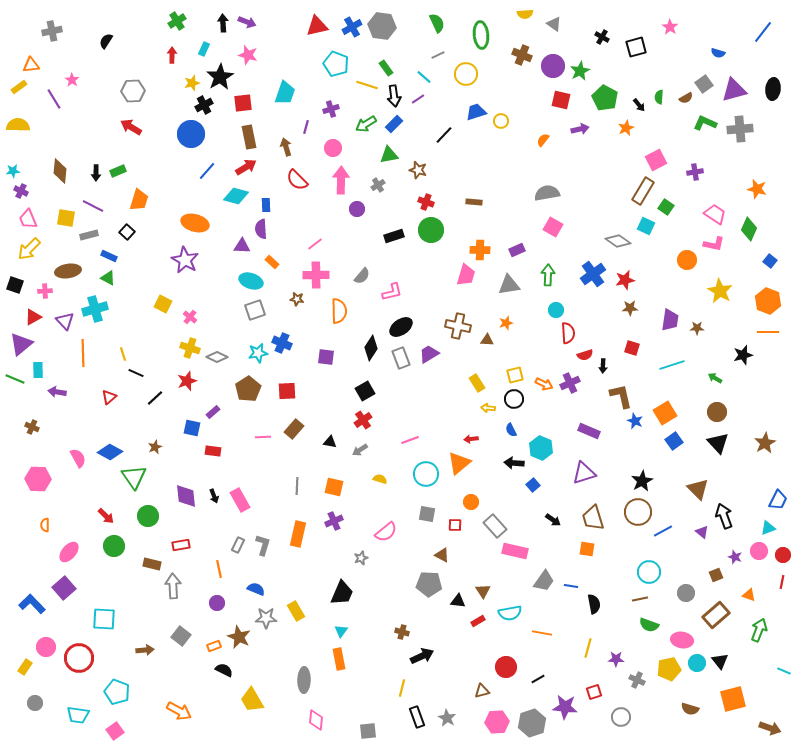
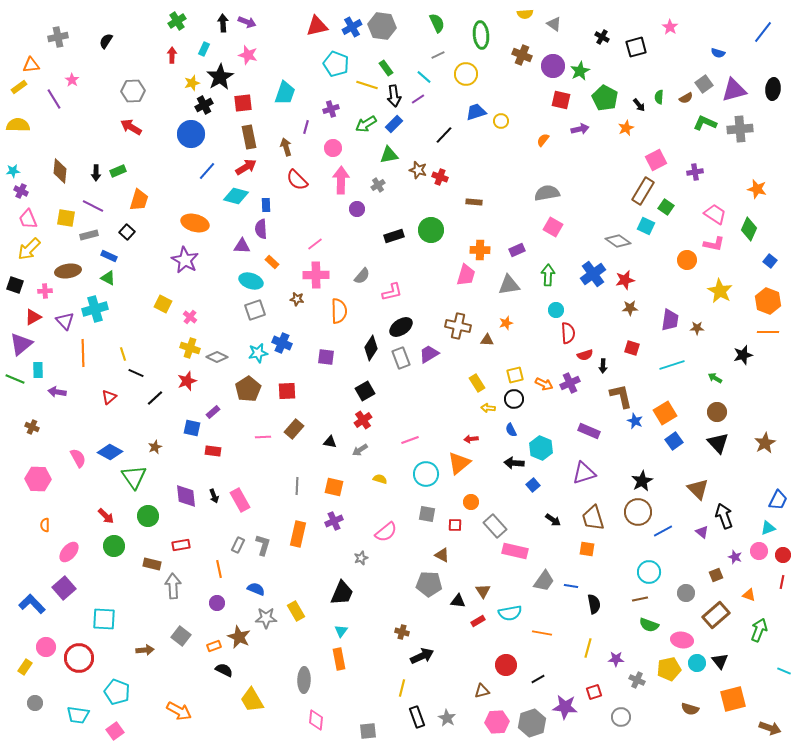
gray cross at (52, 31): moved 6 px right, 6 px down
red cross at (426, 202): moved 14 px right, 25 px up
red circle at (506, 667): moved 2 px up
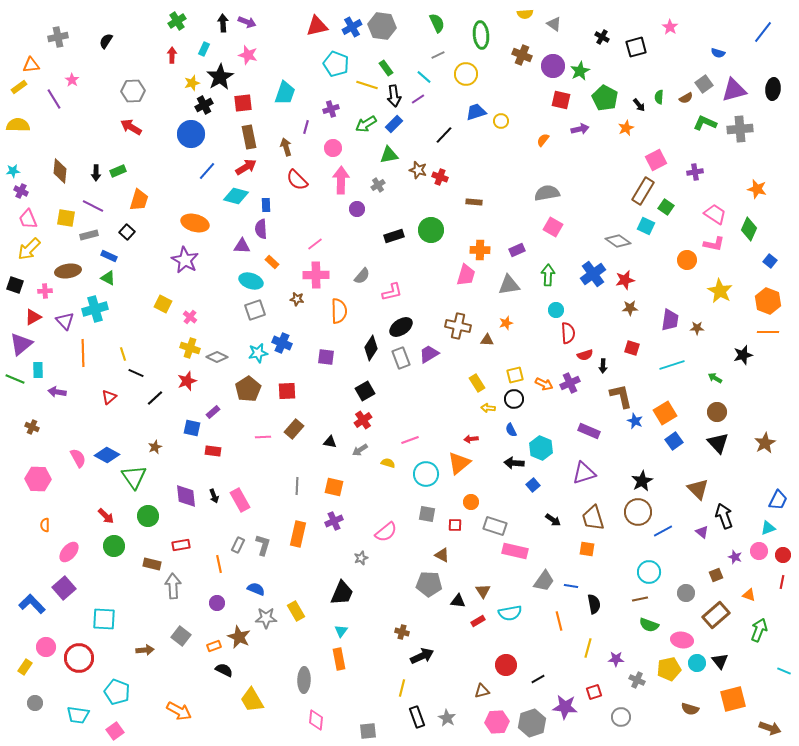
blue diamond at (110, 452): moved 3 px left, 3 px down
yellow semicircle at (380, 479): moved 8 px right, 16 px up
gray rectangle at (495, 526): rotated 30 degrees counterclockwise
orange line at (219, 569): moved 5 px up
orange line at (542, 633): moved 17 px right, 12 px up; rotated 66 degrees clockwise
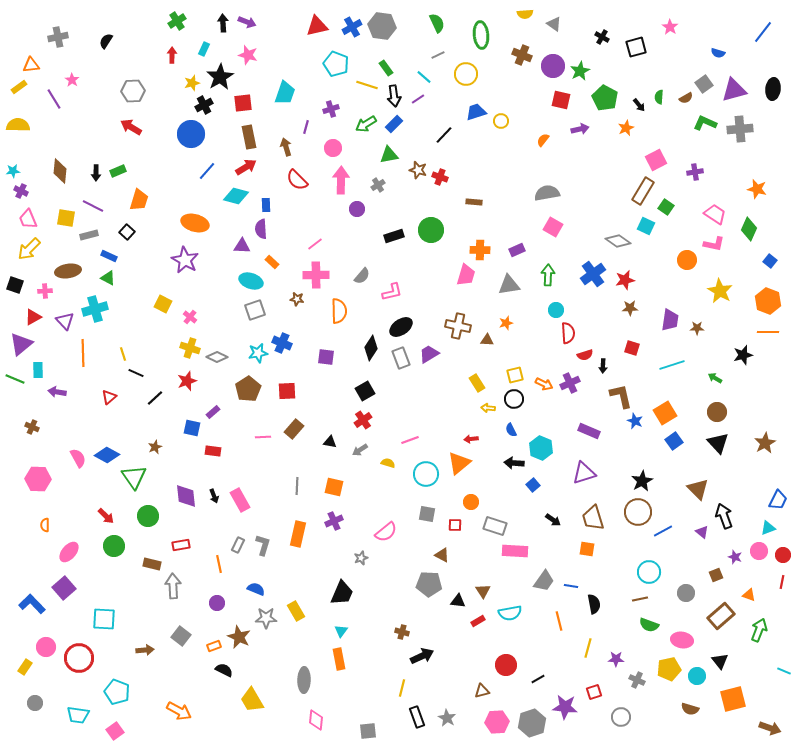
pink rectangle at (515, 551): rotated 10 degrees counterclockwise
brown rectangle at (716, 615): moved 5 px right, 1 px down
cyan circle at (697, 663): moved 13 px down
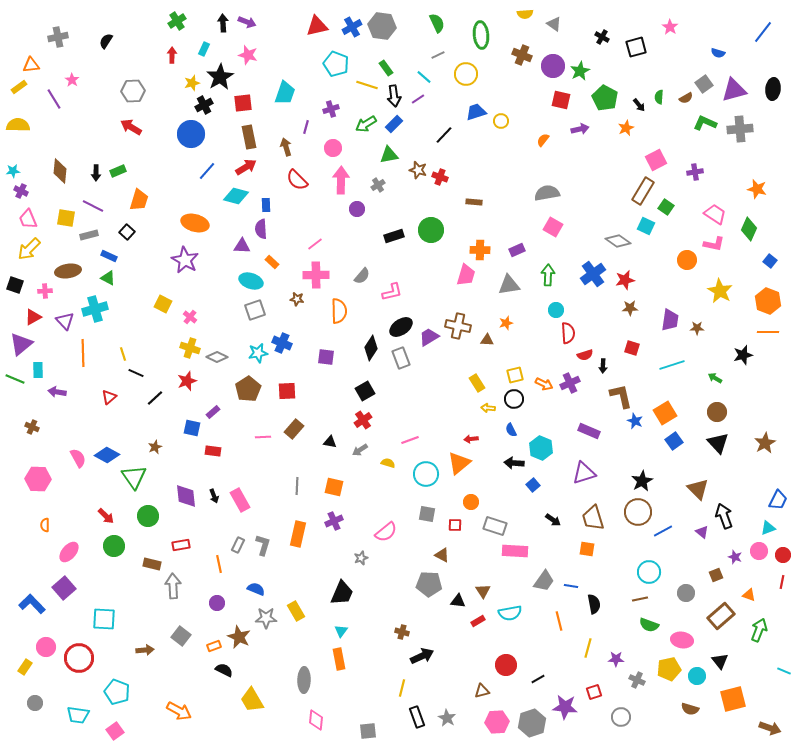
purple trapezoid at (429, 354): moved 17 px up
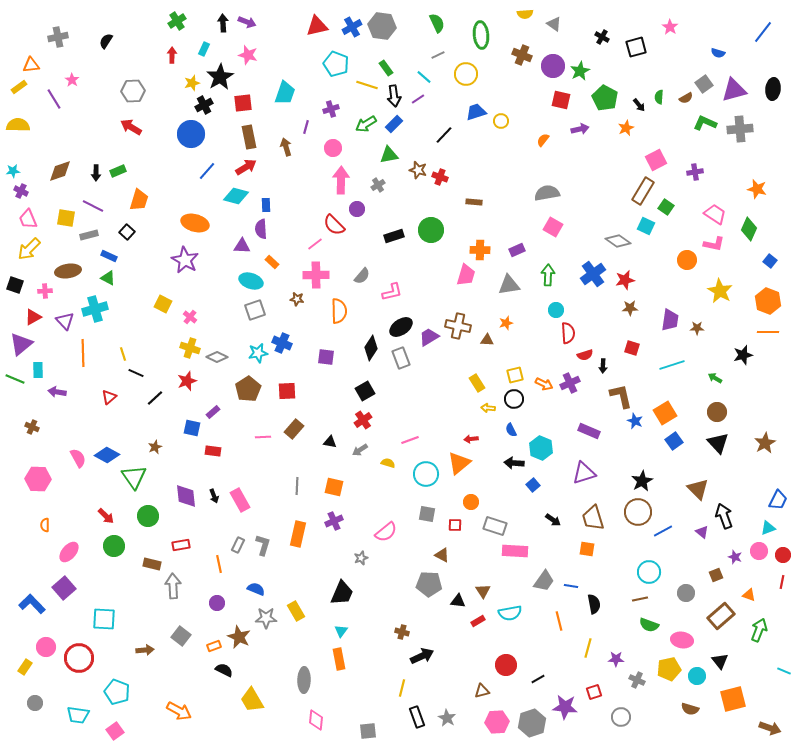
brown diamond at (60, 171): rotated 65 degrees clockwise
red semicircle at (297, 180): moved 37 px right, 45 px down
